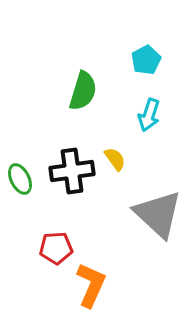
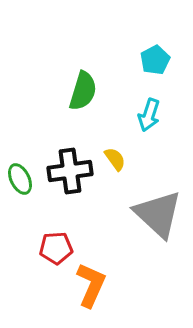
cyan pentagon: moved 9 px right
black cross: moved 2 px left
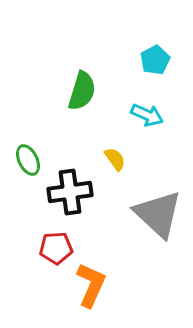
green semicircle: moved 1 px left
cyan arrow: moved 2 px left; rotated 84 degrees counterclockwise
black cross: moved 21 px down
green ellipse: moved 8 px right, 19 px up
